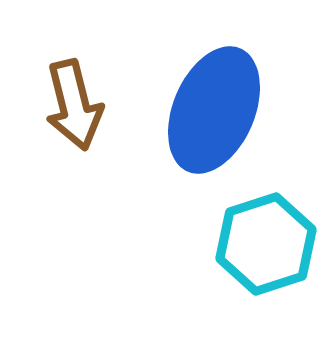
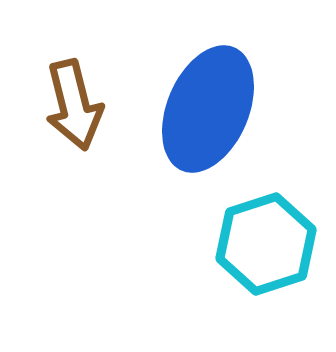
blue ellipse: moved 6 px left, 1 px up
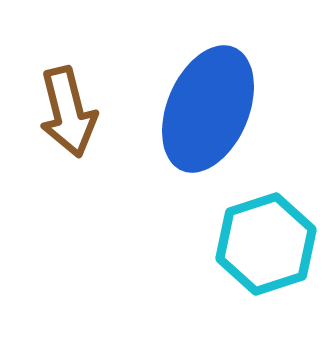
brown arrow: moved 6 px left, 7 px down
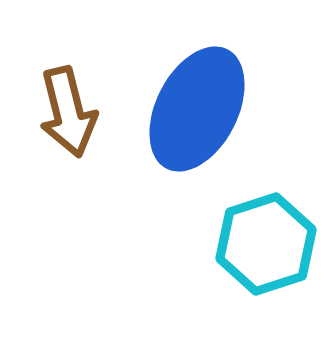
blue ellipse: moved 11 px left; rotated 4 degrees clockwise
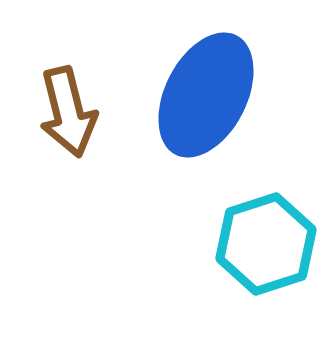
blue ellipse: moved 9 px right, 14 px up
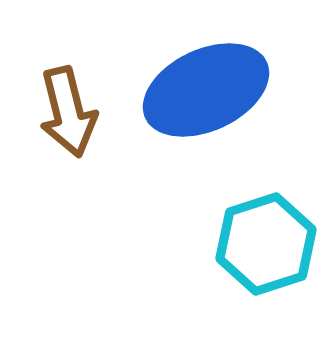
blue ellipse: moved 5 px up; rotated 38 degrees clockwise
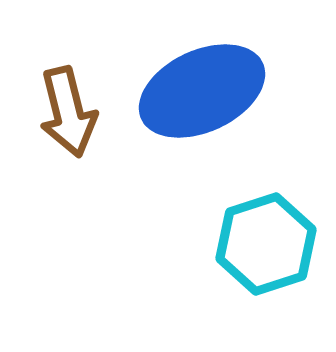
blue ellipse: moved 4 px left, 1 px down
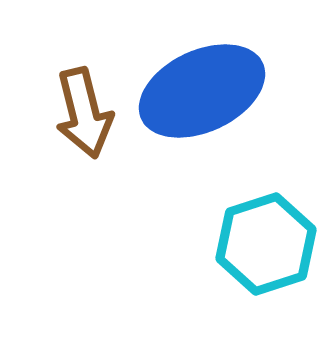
brown arrow: moved 16 px right, 1 px down
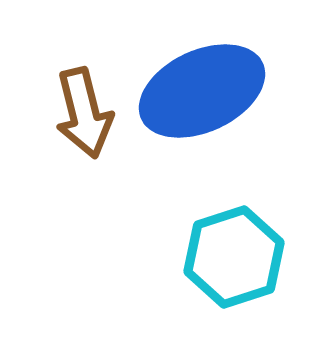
cyan hexagon: moved 32 px left, 13 px down
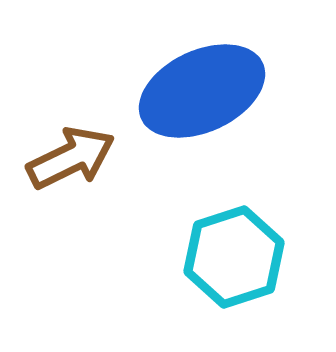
brown arrow: moved 13 px left, 45 px down; rotated 102 degrees counterclockwise
